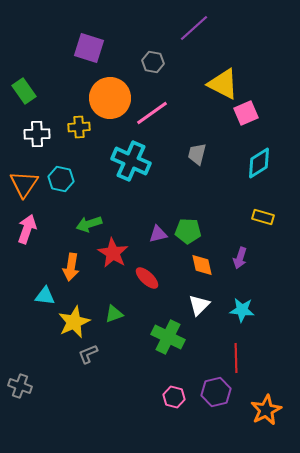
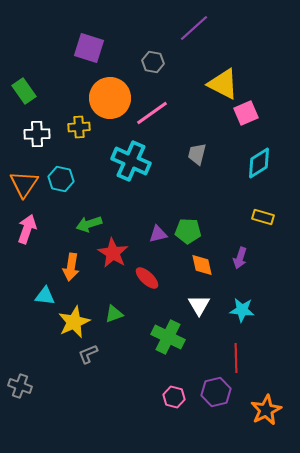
white triangle: rotated 15 degrees counterclockwise
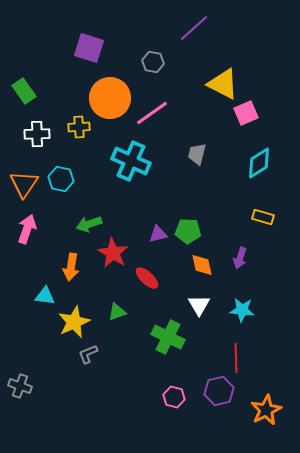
green triangle: moved 3 px right, 2 px up
purple hexagon: moved 3 px right, 1 px up
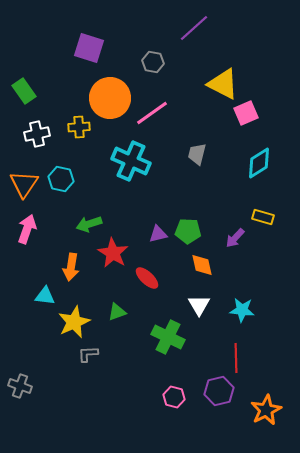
white cross: rotated 10 degrees counterclockwise
purple arrow: moved 5 px left, 20 px up; rotated 25 degrees clockwise
gray L-shape: rotated 20 degrees clockwise
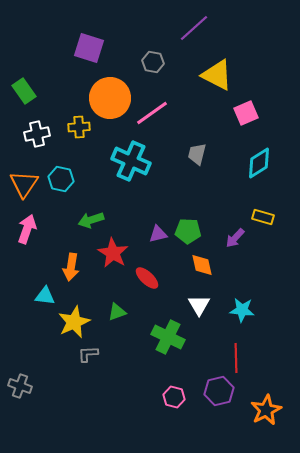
yellow triangle: moved 6 px left, 9 px up
green arrow: moved 2 px right, 4 px up
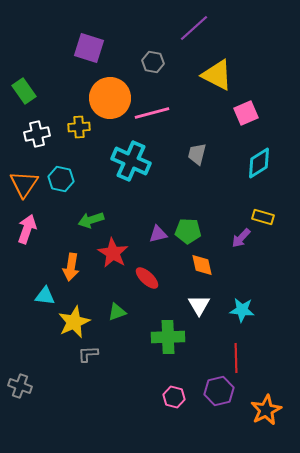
pink line: rotated 20 degrees clockwise
purple arrow: moved 6 px right
green cross: rotated 28 degrees counterclockwise
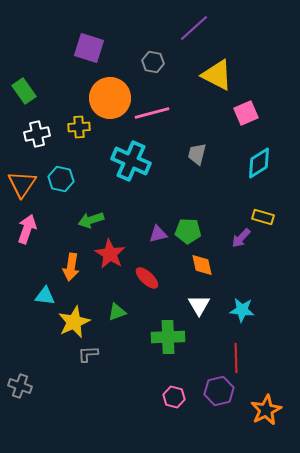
orange triangle: moved 2 px left
red star: moved 3 px left, 1 px down
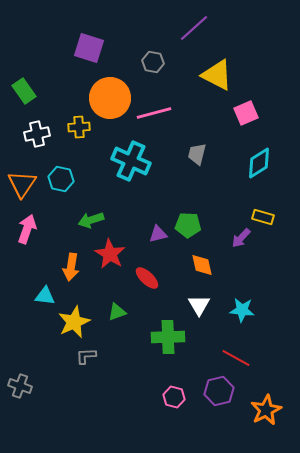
pink line: moved 2 px right
green pentagon: moved 6 px up
gray L-shape: moved 2 px left, 2 px down
red line: rotated 60 degrees counterclockwise
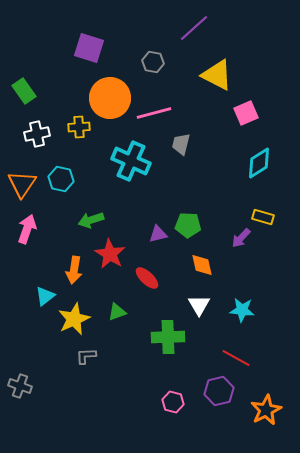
gray trapezoid: moved 16 px left, 10 px up
orange arrow: moved 3 px right, 3 px down
cyan triangle: rotated 45 degrees counterclockwise
yellow star: moved 3 px up
pink hexagon: moved 1 px left, 5 px down
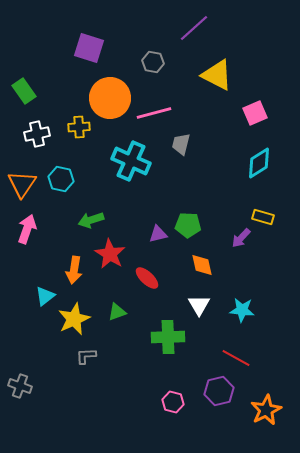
pink square: moved 9 px right
